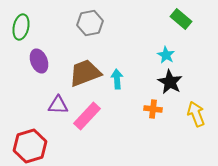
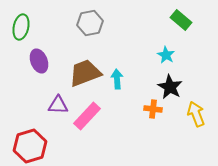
green rectangle: moved 1 px down
black star: moved 5 px down
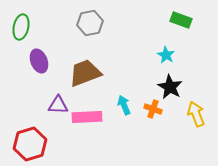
green rectangle: rotated 20 degrees counterclockwise
cyan arrow: moved 7 px right, 26 px down; rotated 18 degrees counterclockwise
orange cross: rotated 12 degrees clockwise
pink rectangle: moved 1 px down; rotated 44 degrees clockwise
red hexagon: moved 2 px up
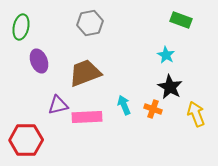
purple triangle: rotated 15 degrees counterclockwise
red hexagon: moved 4 px left, 4 px up; rotated 16 degrees clockwise
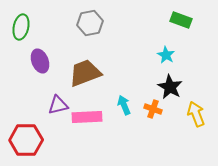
purple ellipse: moved 1 px right
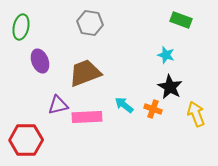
gray hexagon: rotated 20 degrees clockwise
cyan star: rotated 12 degrees counterclockwise
cyan arrow: rotated 30 degrees counterclockwise
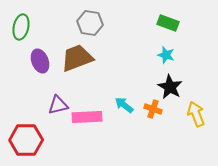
green rectangle: moved 13 px left, 3 px down
brown trapezoid: moved 8 px left, 15 px up
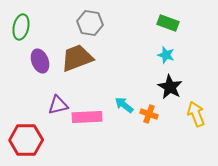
orange cross: moved 4 px left, 5 px down
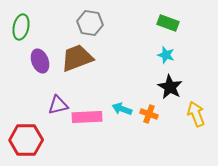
cyan arrow: moved 2 px left, 4 px down; rotated 18 degrees counterclockwise
